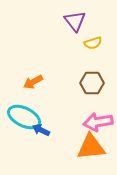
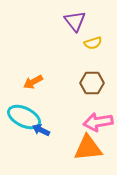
orange triangle: moved 3 px left, 1 px down
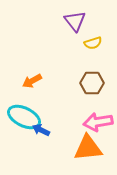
orange arrow: moved 1 px left, 1 px up
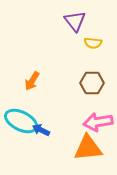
yellow semicircle: rotated 24 degrees clockwise
orange arrow: rotated 30 degrees counterclockwise
cyan ellipse: moved 3 px left, 4 px down
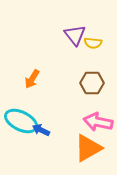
purple triangle: moved 14 px down
orange arrow: moved 2 px up
pink arrow: rotated 20 degrees clockwise
orange triangle: rotated 24 degrees counterclockwise
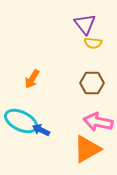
purple triangle: moved 10 px right, 11 px up
orange triangle: moved 1 px left, 1 px down
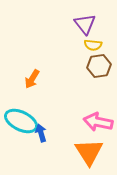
yellow semicircle: moved 2 px down
brown hexagon: moved 7 px right, 17 px up; rotated 10 degrees counterclockwise
blue arrow: moved 3 px down; rotated 48 degrees clockwise
orange triangle: moved 2 px right, 3 px down; rotated 32 degrees counterclockwise
